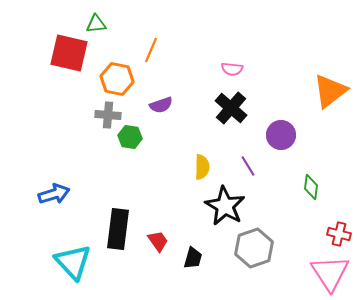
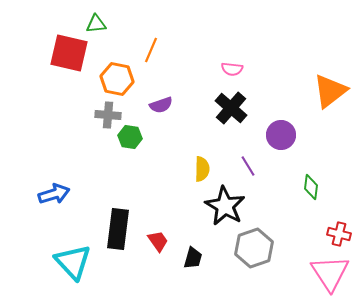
yellow semicircle: moved 2 px down
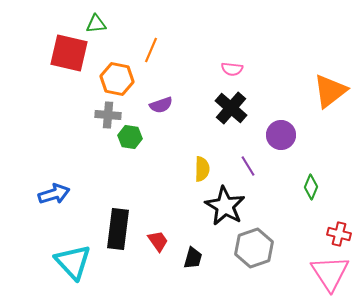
green diamond: rotated 15 degrees clockwise
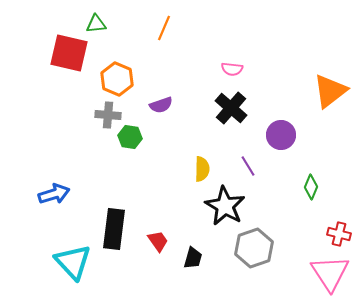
orange line: moved 13 px right, 22 px up
orange hexagon: rotated 12 degrees clockwise
black rectangle: moved 4 px left
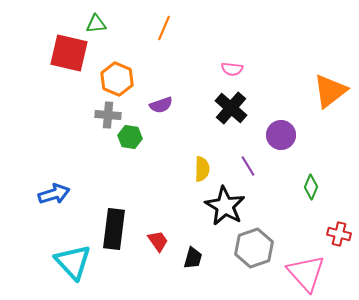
pink triangle: moved 24 px left; rotated 9 degrees counterclockwise
